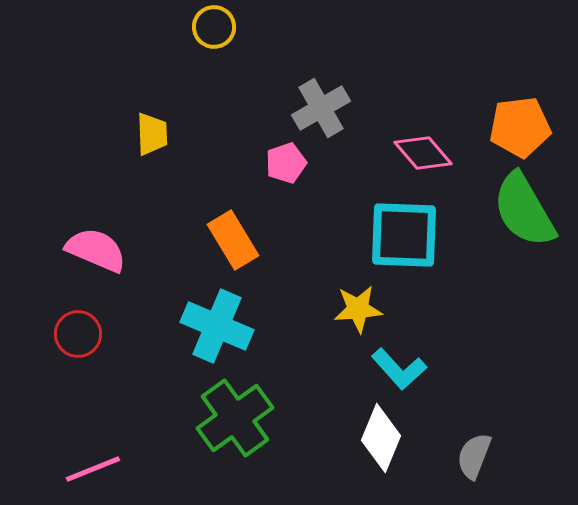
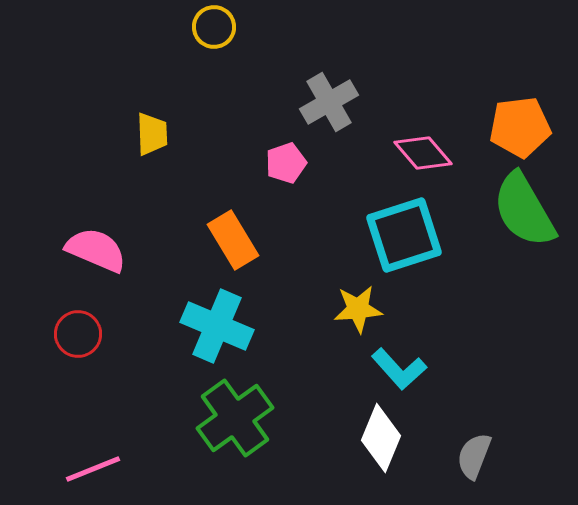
gray cross: moved 8 px right, 6 px up
cyan square: rotated 20 degrees counterclockwise
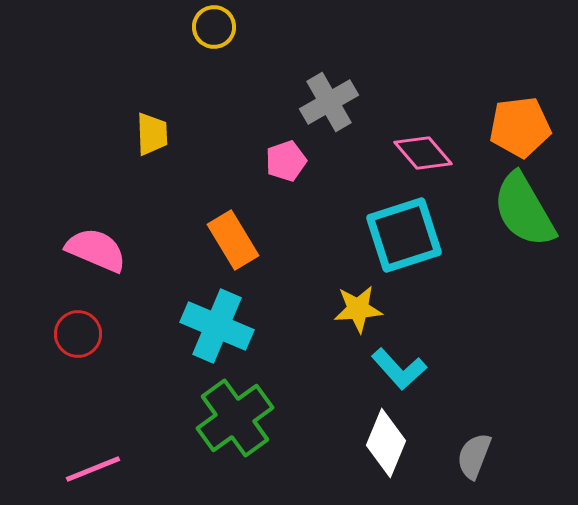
pink pentagon: moved 2 px up
white diamond: moved 5 px right, 5 px down
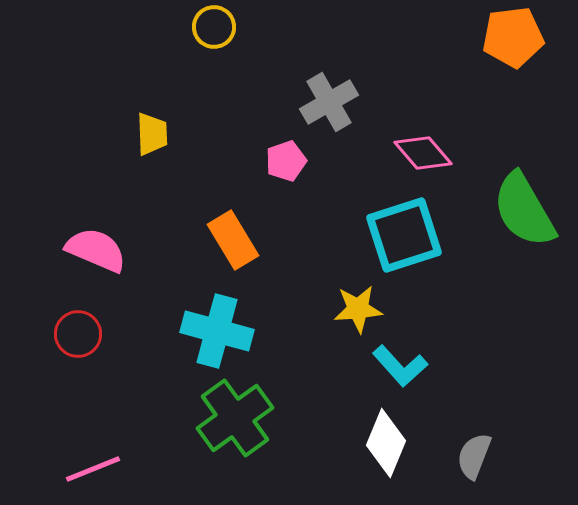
orange pentagon: moved 7 px left, 90 px up
cyan cross: moved 5 px down; rotated 8 degrees counterclockwise
cyan L-shape: moved 1 px right, 3 px up
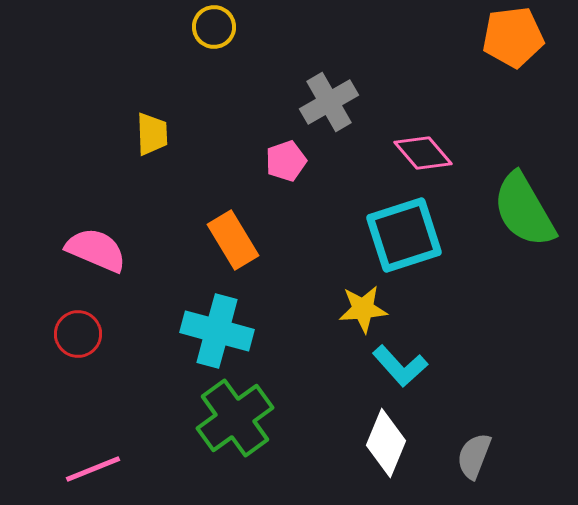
yellow star: moved 5 px right
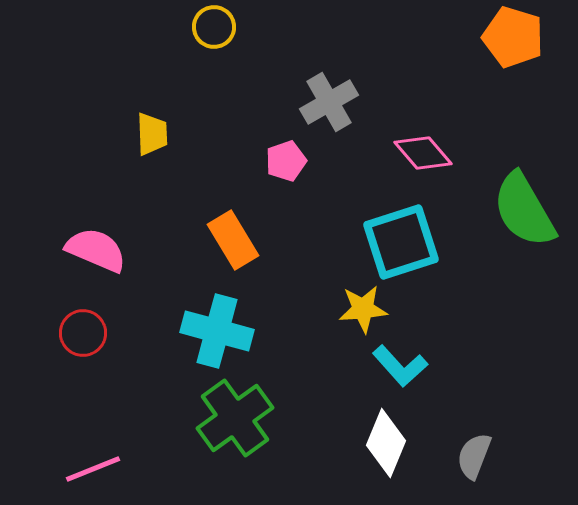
orange pentagon: rotated 24 degrees clockwise
cyan square: moved 3 px left, 7 px down
red circle: moved 5 px right, 1 px up
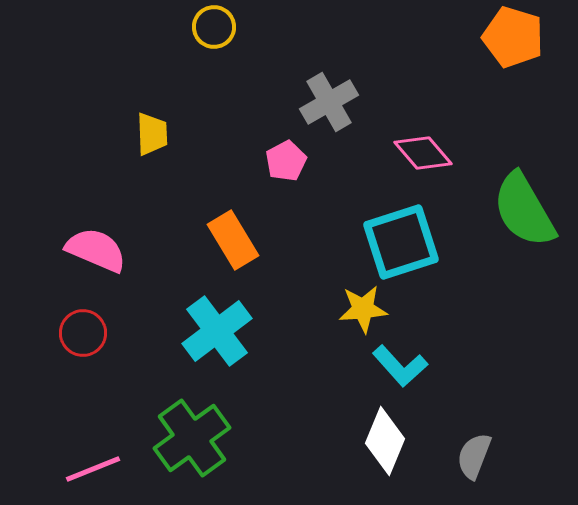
pink pentagon: rotated 9 degrees counterclockwise
cyan cross: rotated 38 degrees clockwise
green cross: moved 43 px left, 20 px down
white diamond: moved 1 px left, 2 px up
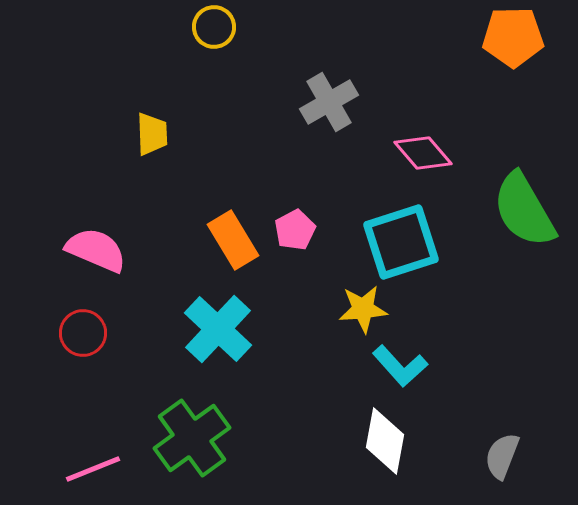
orange pentagon: rotated 18 degrees counterclockwise
pink pentagon: moved 9 px right, 69 px down
cyan cross: moved 1 px right, 2 px up; rotated 10 degrees counterclockwise
white diamond: rotated 12 degrees counterclockwise
gray semicircle: moved 28 px right
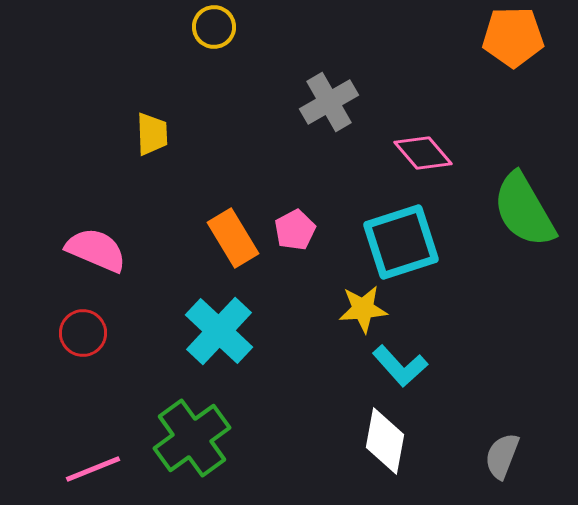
orange rectangle: moved 2 px up
cyan cross: moved 1 px right, 2 px down
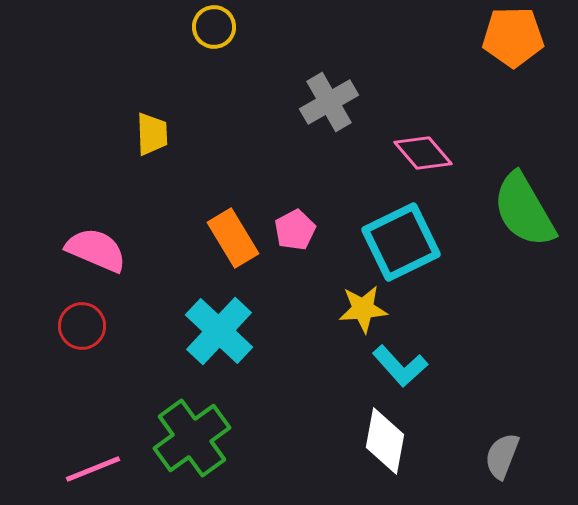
cyan square: rotated 8 degrees counterclockwise
red circle: moved 1 px left, 7 px up
